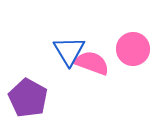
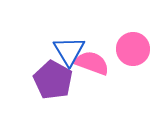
purple pentagon: moved 25 px right, 18 px up
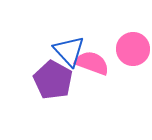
blue triangle: rotated 12 degrees counterclockwise
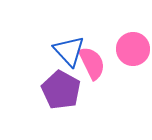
pink semicircle: rotated 44 degrees clockwise
purple pentagon: moved 8 px right, 10 px down
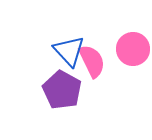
pink semicircle: moved 2 px up
purple pentagon: moved 1 px right
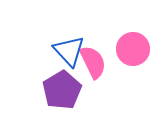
pink semicircle: moved 1 px right, 1 px down
purple pentagon: rotated 12 degrees clockwise
